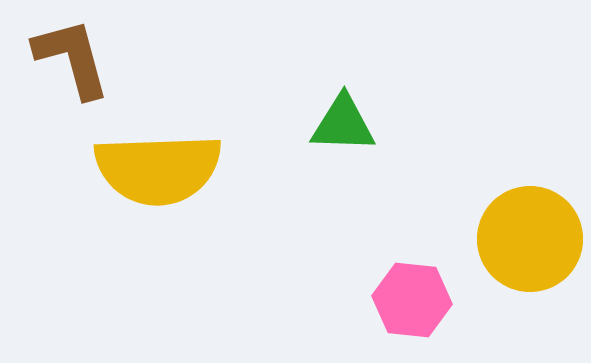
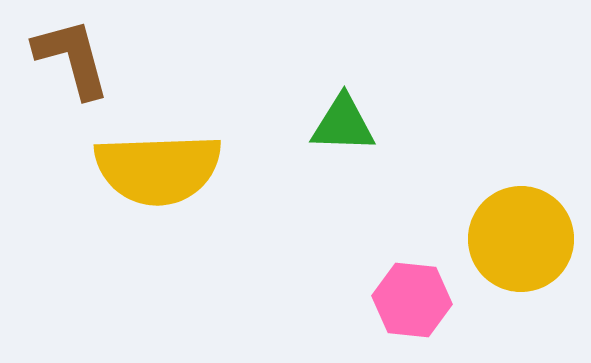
yellow circle: moved 9 px left
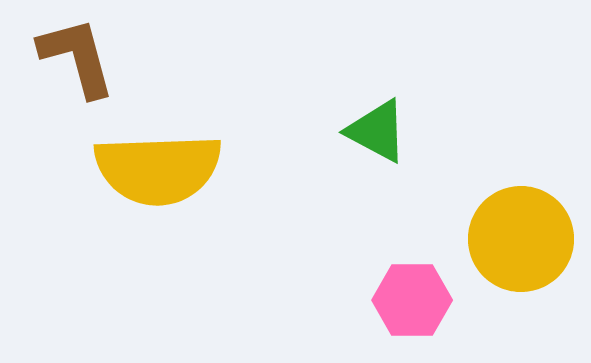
brown L-shape: moved 5 px right, 1 px up
green triangle: moved 34 px right, 7 px down; rotated 26 degrees clockwise
pink hexagon: rotated 6 degrees counterclockwise
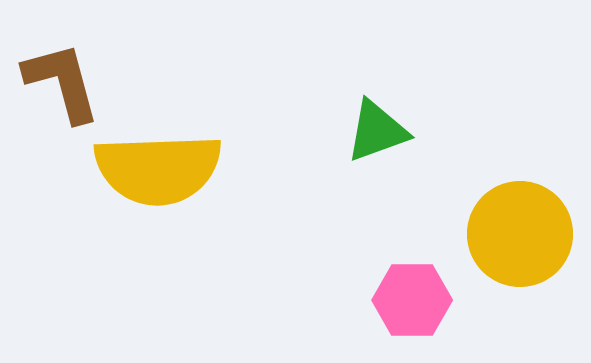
brown L-shape: moved 15 px left, 25 px down
green triangle: rotated 48 degrees counterclockwise
yellow circle: moved 1 px left, 5 px up
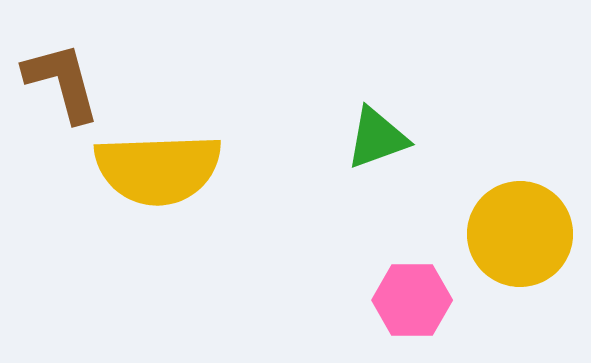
green triangle: moved 7 px down
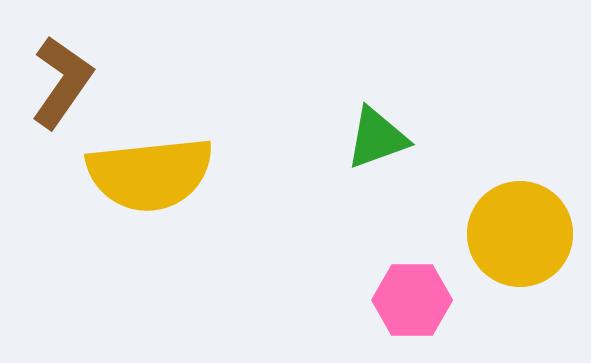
brown L-shape: rotated 50 degrees clockwise
yellow semicircle: moved 8 px left, 5 px down; rotated 4 degrees counterclockwise
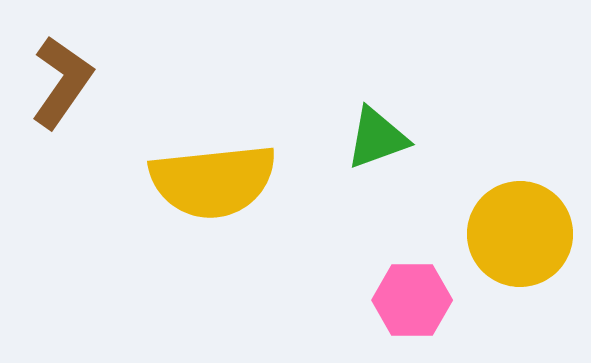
yellow semicircle: moved 63 px right, 7 px down
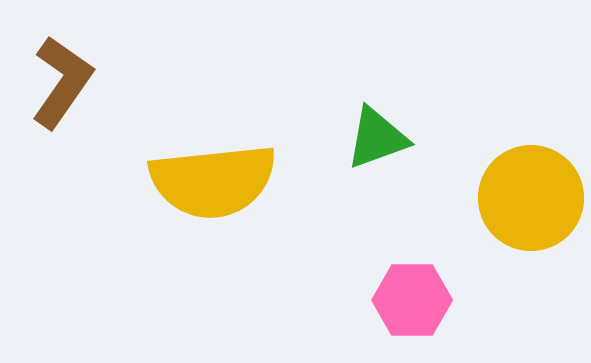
yellow circle: moved 11 px right, 36 px up
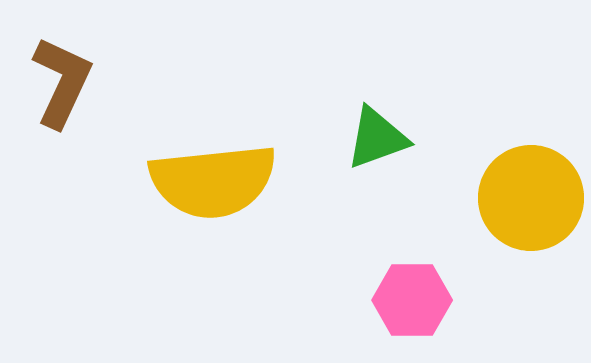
brown L-shape: rotated 10 degrees counterclockwise
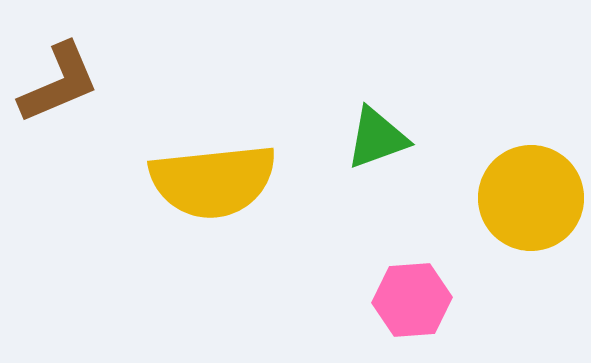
brown L-shape: moved 3 px left, 1 px down; rotated 42 degrees clockwise
pink hexagon: rotated 4 degrees counterclockwise
